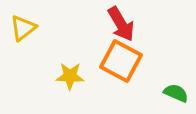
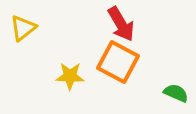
orange square: moved 3 px left, 1 px down
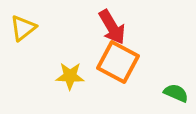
red arrow: moved 9 px left, 3 px down
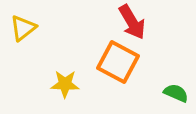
red arrow: moved 20 px right, 5 px up
yellow star: moved 5 px left, 8 px down
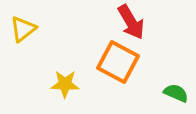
red arrow: moved 1 px left
yellow triangle: moved 1 px down
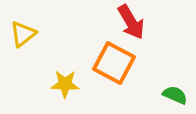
yellow triangle: moved 5 px down
orange square: moved 4 px left, 1 px down
green semicircle: moved 1 px left, 2 px down
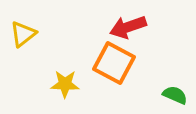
red arrow: moved 3 px left, 5 px down; rotated 102 degrees clockwise
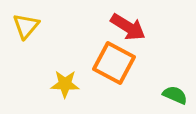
red arrow: rotated 129 degrees counterclockwise
yellow triangle: moved 3 px right, 8 px up; rotated 12 degrees counterclockwise
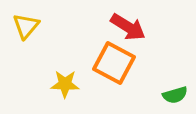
green semicircle: rotated 140 degrees clockwise
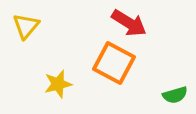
red arrow: moved 1 px right, 4 px up
yellow star: moved 7 px left; rotated 16 degrees counterclockwise
